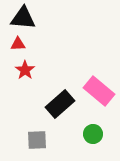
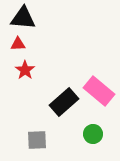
black rectangle: moved 4 px right, 2 px up
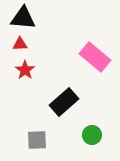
red triangle: moved 2 px right
pink rectangle: moved 4 px left, 34 px up
green circle: moved 1 px left, 1 px down
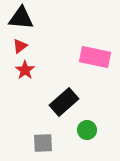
black triangle: moved 2 px left
red triangle: moved 2 px down; rotated 35 degrees counterclockwise
pink rectangle: rotated 28 degrees counterclockwise
green circle: moved 5 px left, 5 px up
gray square: moved 6 px right, 3 px down
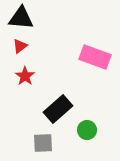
pink rectangle: rotated 8 degrees clockwise
red star: moved 6 px down
black rectangle: moved 6 px left, 7 px down
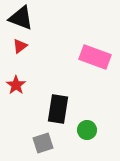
black triangle: rotated 16 degrees clockwise
red star: moved 9 px left, 9 px down
black rectangle: rotated 40 degrees counterclockwise
gray square: rotated 15 degrees counterclockwise
